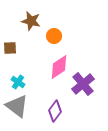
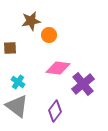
brown star: rotated 24 degrees counterclockwise
orange circle: moved 5 px left, 1 px up
pink diamond: moved 1 px left, 1 px down; rotated 40 degrees clockwise
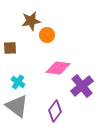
orange circle: moved 2 px left
purple cross: moved 1 px left, 2 px down
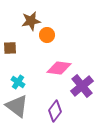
pink diamond: moved 1 px right
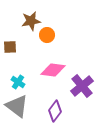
brown square: moved 1 px up
pink diamond: moved 6 px left, 2 px down
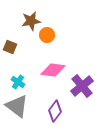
brown square: rotated 24 degrees clockwise
